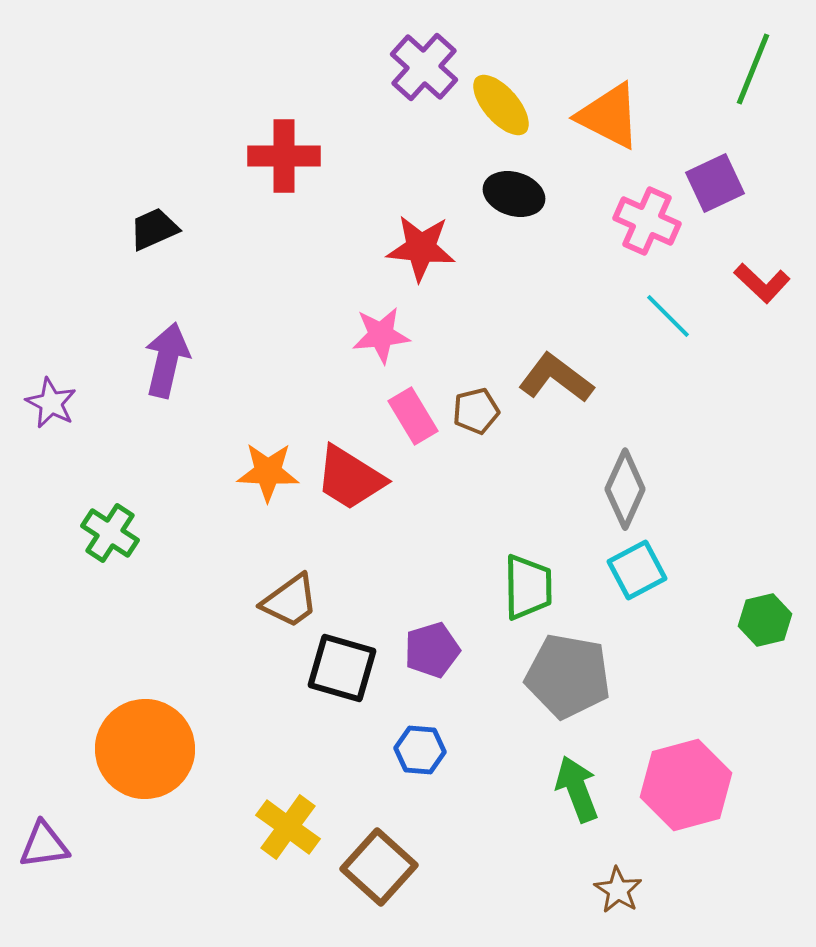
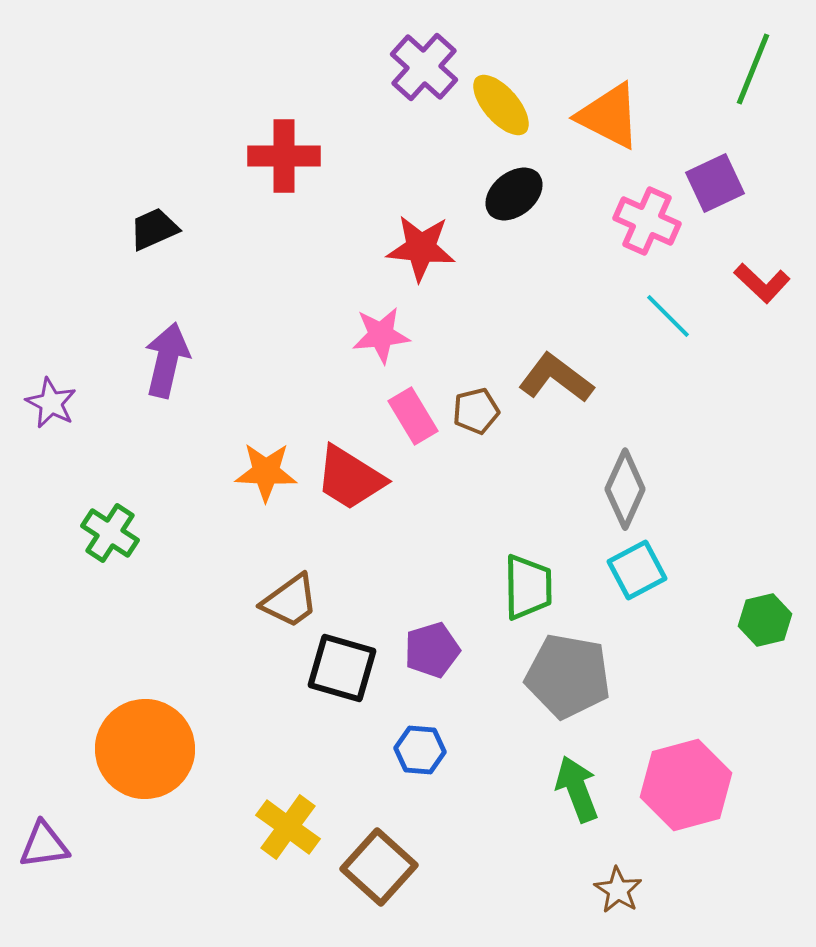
black ellipse: rotated 56 degrees counterclockwise
orange star: moved 2 px left
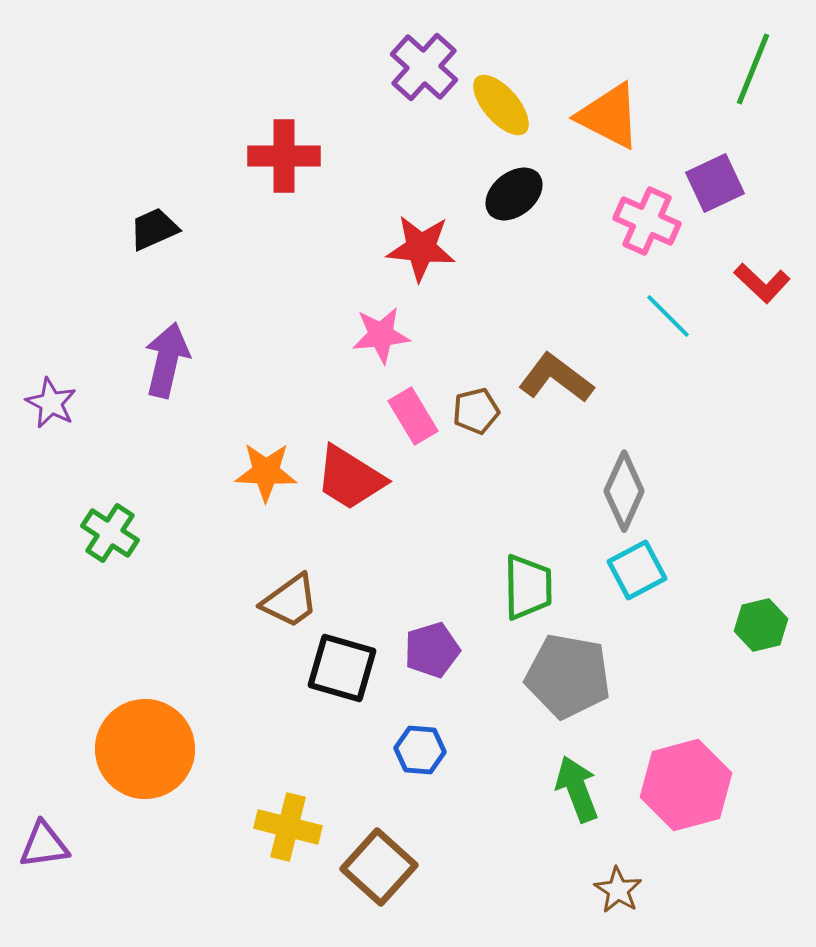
gray diamond: moved 1 px left, 2 px down
green hexagon: moved 4 px left, 5 px down
yellow cross: rotated 22 degrees counterclockwise
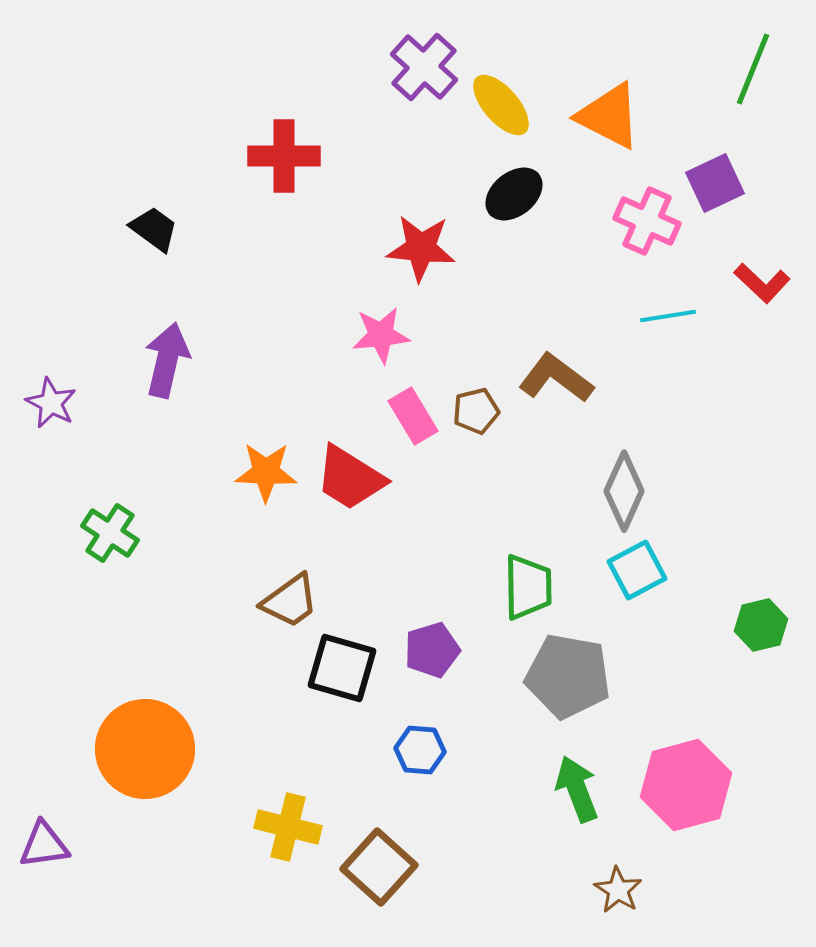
black trapezoid: rotated 60 degrees clockwise
cyan line: rotated 54 degrees counterclockwise
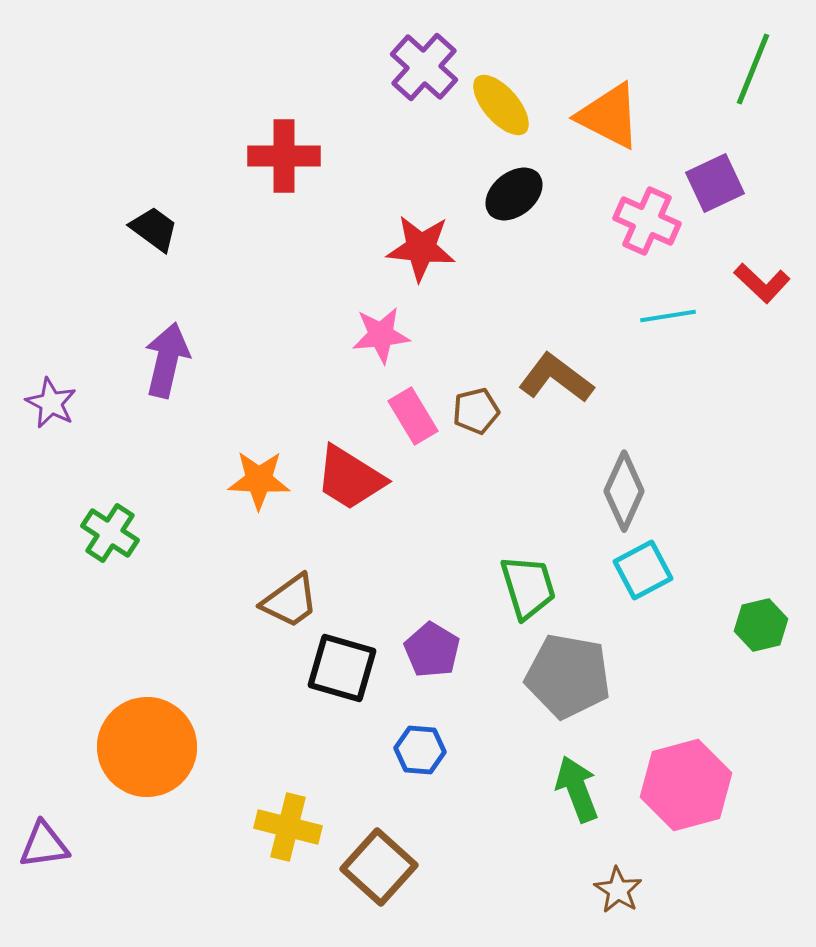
orange star: moved 7 px left, 8 px down
cyan square: moved 6 px right
green trapezoid: rotated 16 degrees counterclockwise
purple pentagon: rotated 24 degrees counterclockwise
orange circle: moved 2 px right, 2 px up
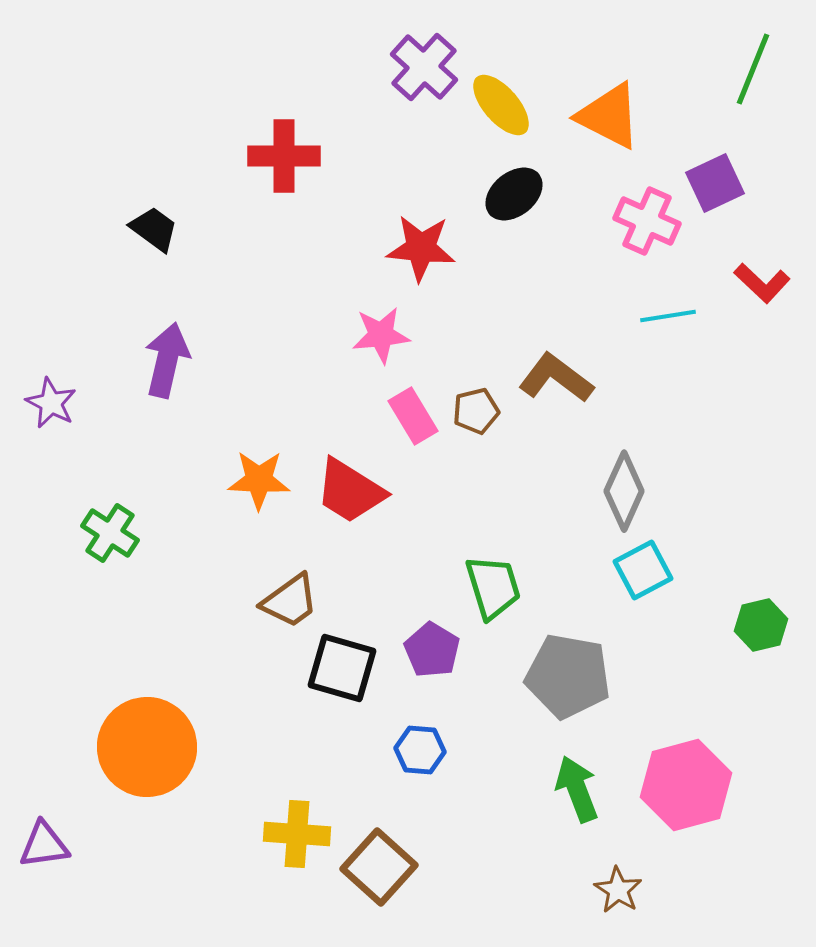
red trapezoid: moved 13 px down
green trapezoid: moved 35 px left
yellow cross: moved 9 px right, 7 px down; rotated 10 degrees counterclockwise
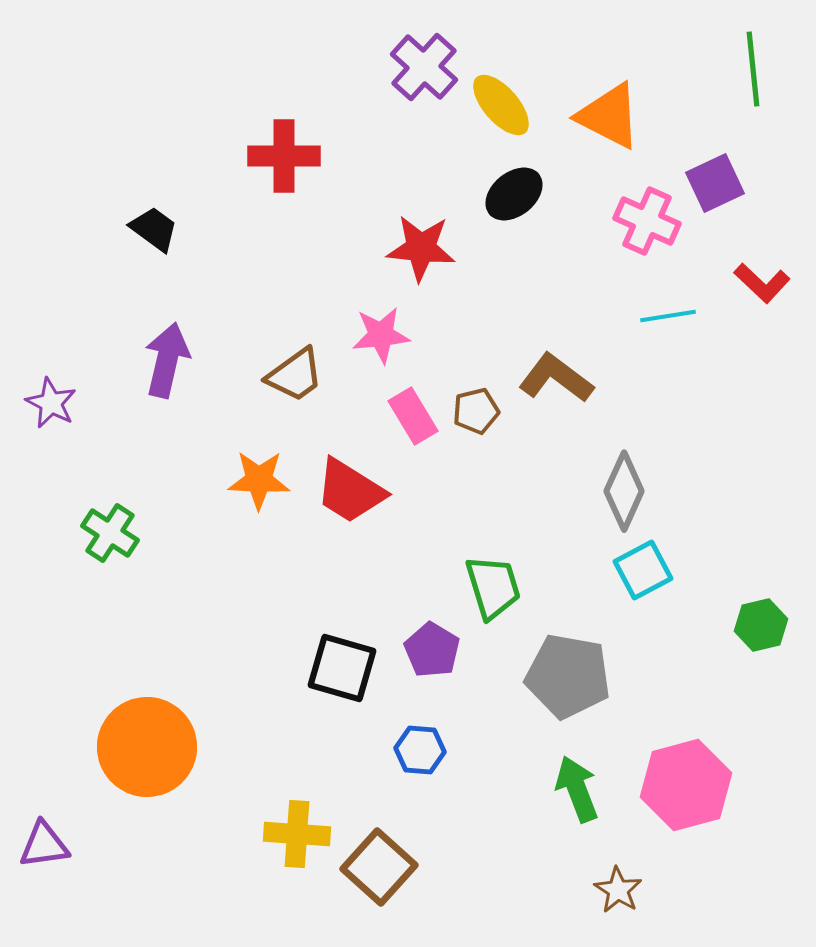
green line: rotated 28 degrees counterclockwise
brown trapezoid: moved 5 px right, 226 px up
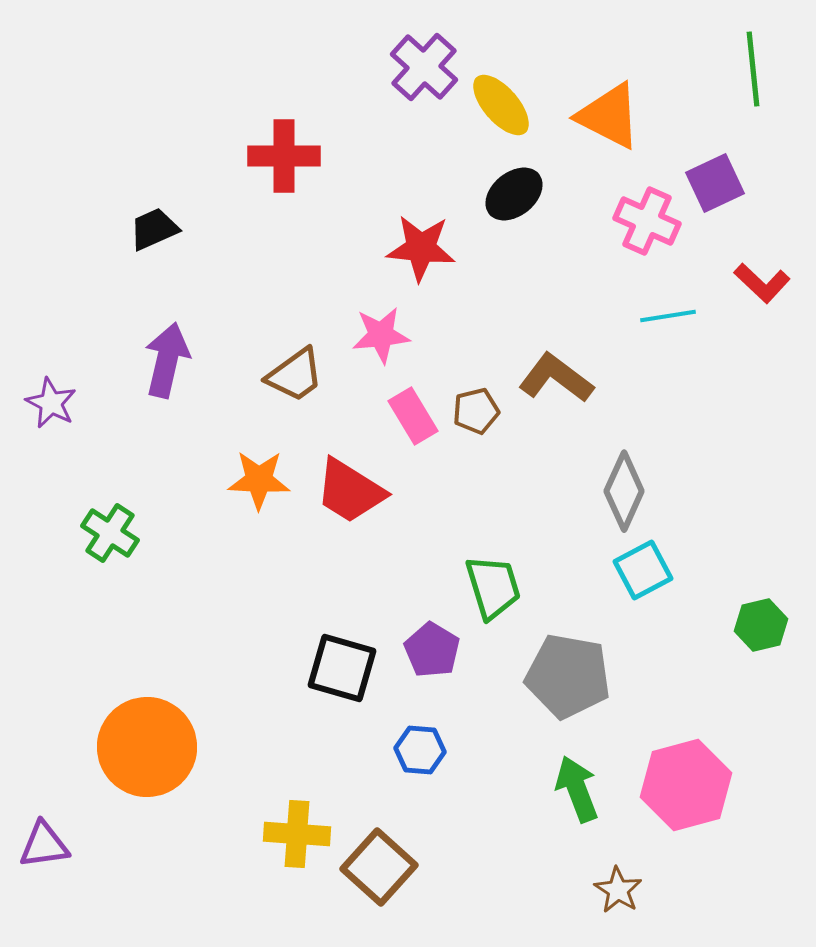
black trapezoid: rotated 60 degrees counterclockwise
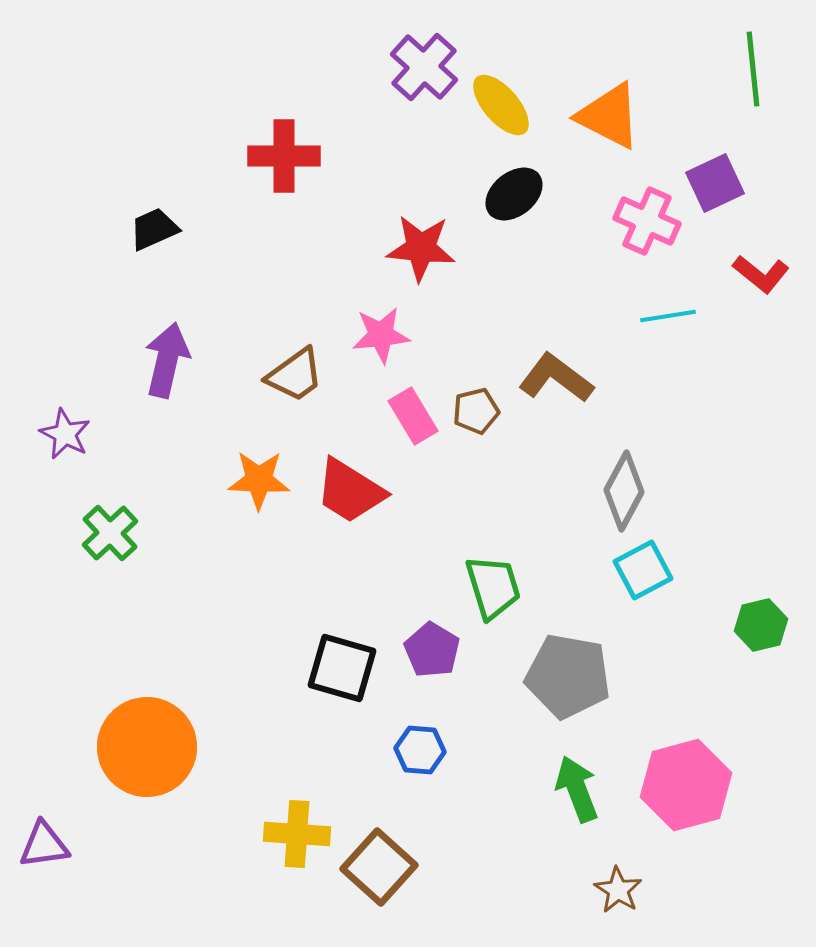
red L-shape: moved 1 px left, 9 px up; rotated 4 degrees counterclockwise
purple star: moved 14 px right, 31 px down
gray diamond: rotated 4 degrees clockwise
green cross: rotated 14 degrees clockwise
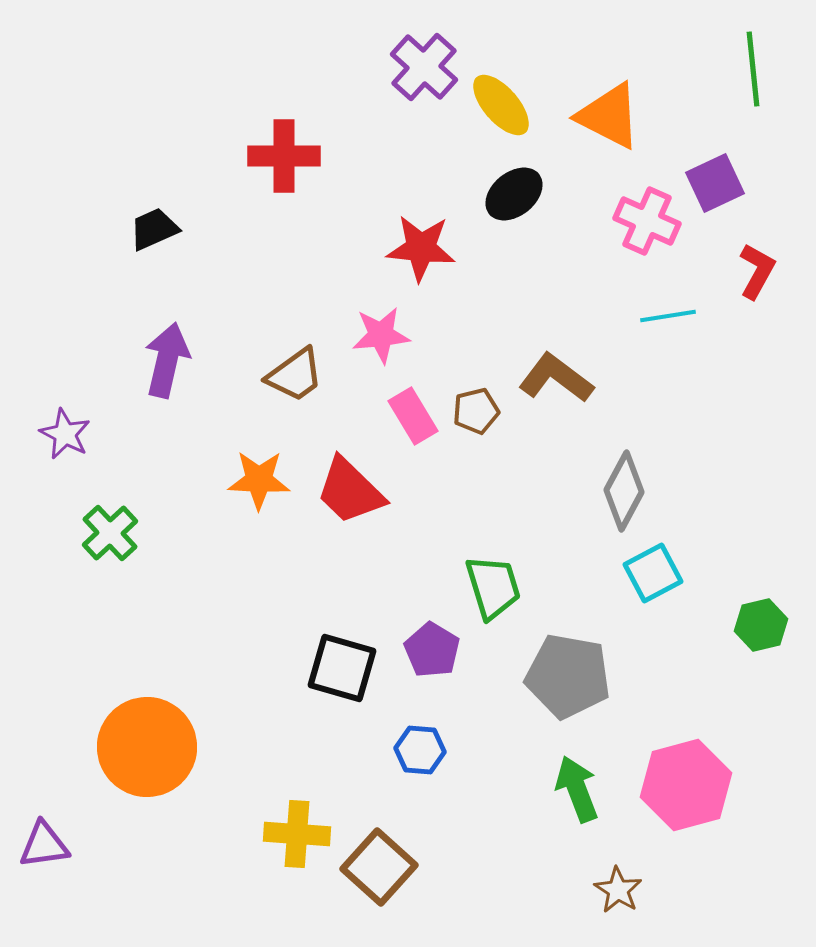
red L-shape: moved 4 px left, 3 px up; rotated 100 degrees counterclockwise
red trapezoid: rotated 12 degrees clockwise
cyan square: moved 10 px right, 3 px down
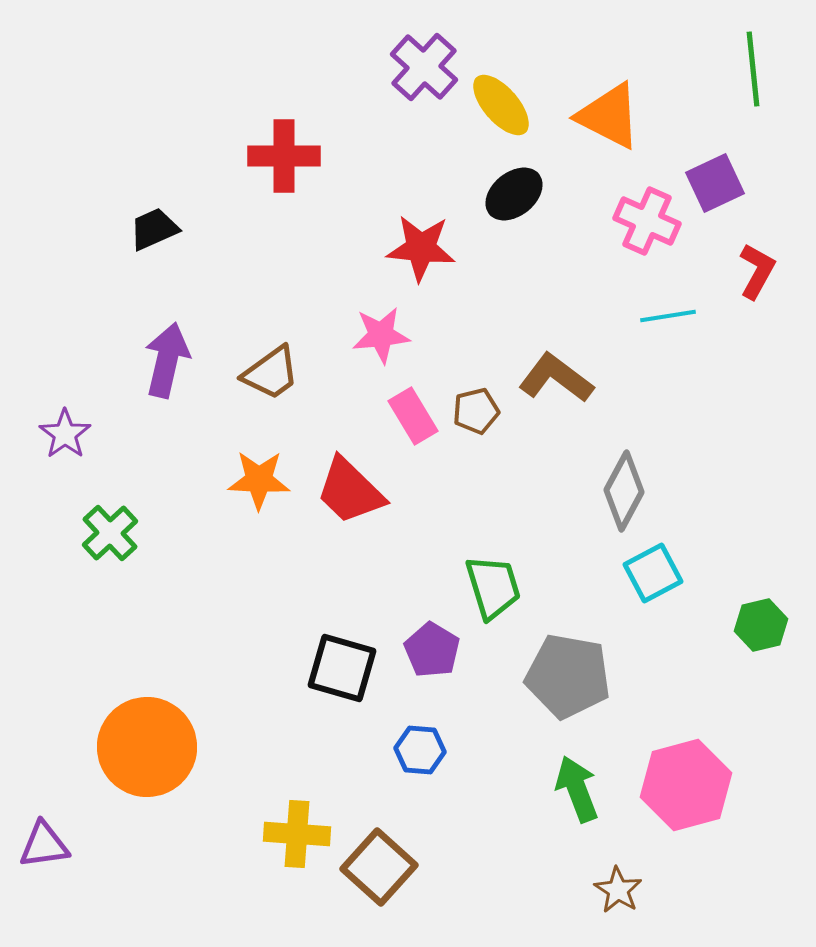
brown trapezoid: moved 24 px left, 2 px up
purple star: rotated 9 degrees clockwise
